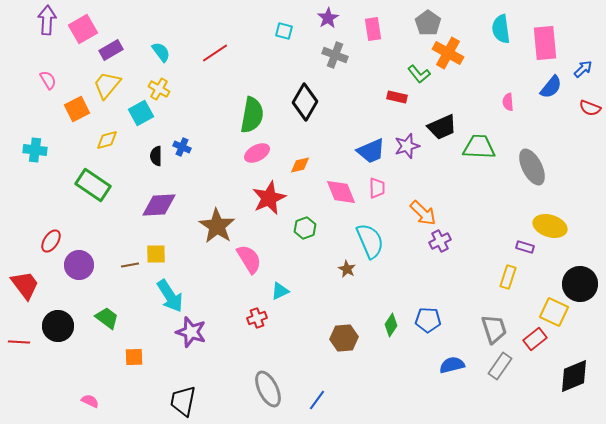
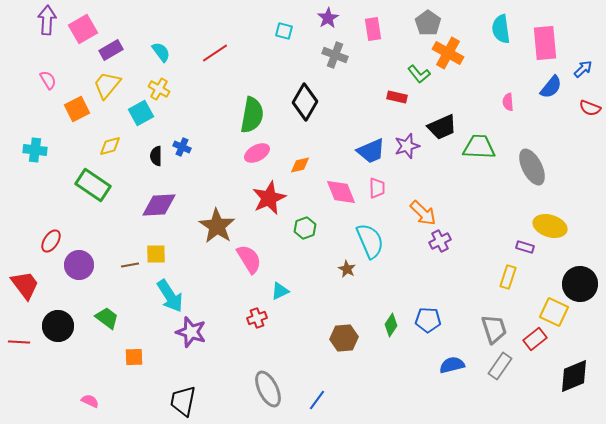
yellow diamond at (107, 140): moved 3 px right, 6 px down
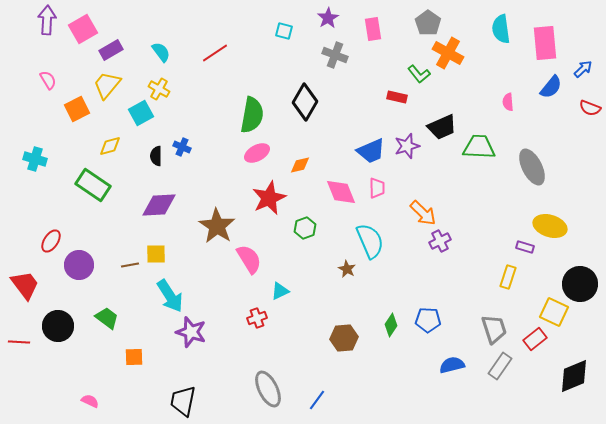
cyan cross at (35, 150): moved 9 px down; rotated 10 degrees clockwise
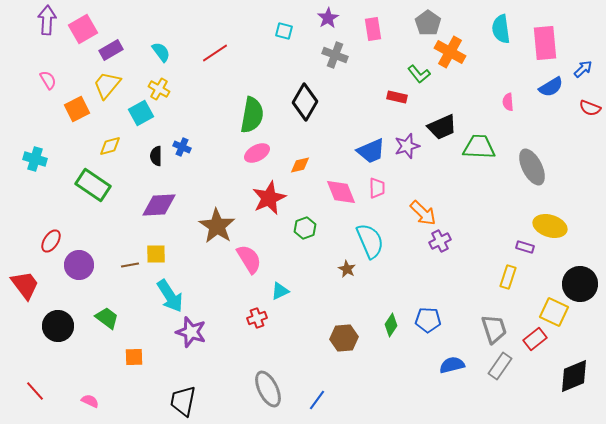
orange cross at (448, 53): moved 2 px right, 1 px up
blue semicircle at (551, 87): rotated 20 degrees clockwise
red line at (19, 342): moved 16 px right, 49 px down; rotated 45 degrees clockwise
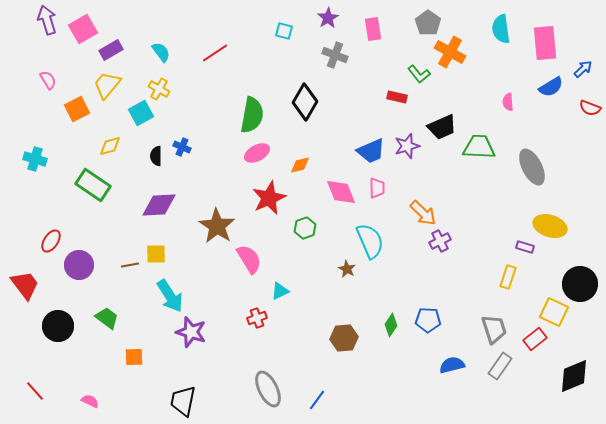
purple arrow at (47, 20): rotated 20 degrees counterclockwise
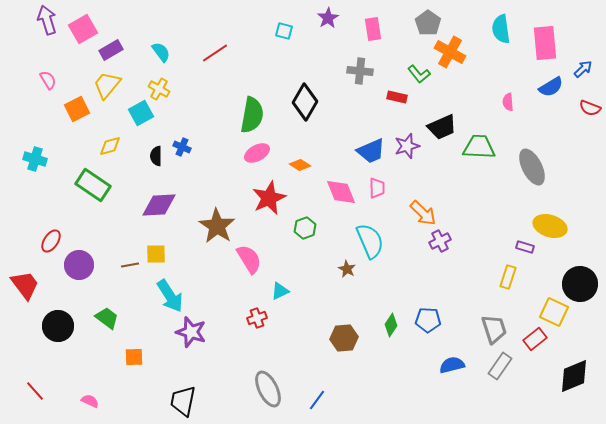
gray cross at (335, 55): moved 25 px right, 16 px down; rotated 15 degrees counterclockwise
orange diamond at (300, 165): rotated 45 degrees clockwise
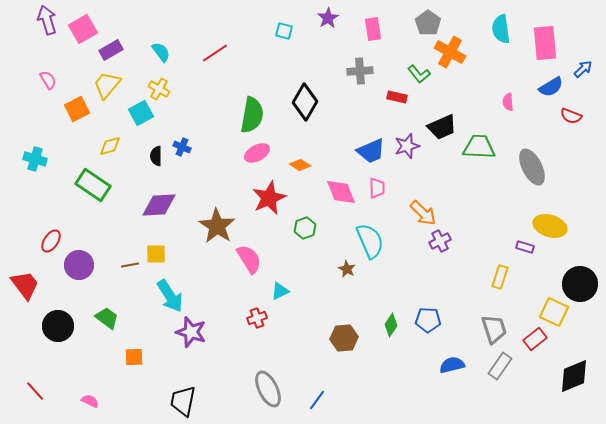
gray cross at (360, 71): rotated 10 degrees counterclockwise
red semicircle at (590, 108): moved 19 px left, 8 px down
yellow rectangle at (508, 277): moved 8 px left
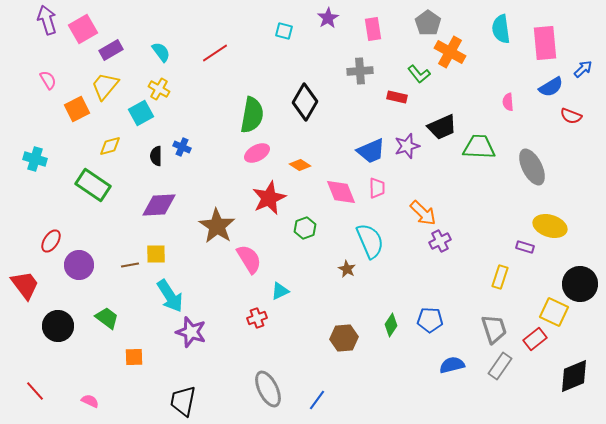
yellow trapezoid at (107, 85): moved 2 px left, 1 px down
blue pentagon at (428, 320): moved 2 px right
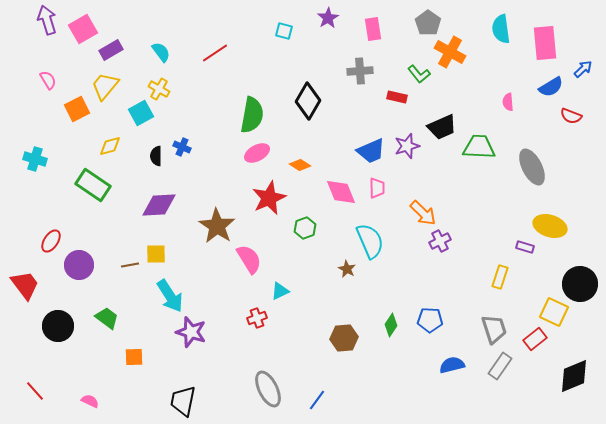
black diamond at (305, 102): moved 3 px right, 1 px up
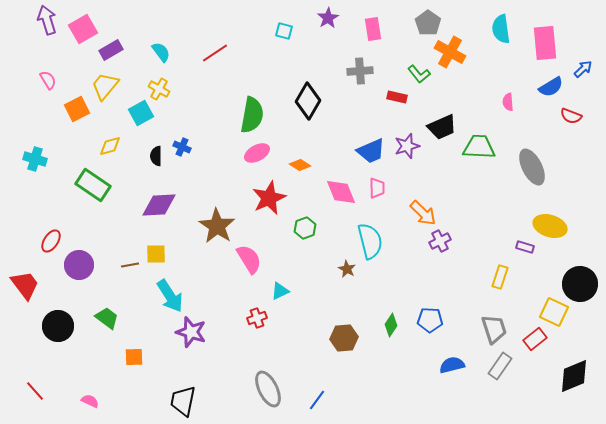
cyan semicircle at (370, 241): rotated 9 degrees clockwise
